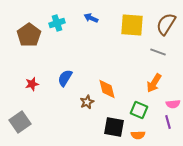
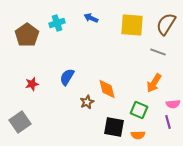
brown pentagon: moved 2 px left
blue semicircle: moved 2 px right, 1 px up
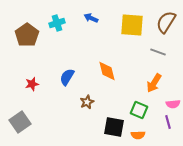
brown semicircle: moved 2 px up
orange diamond: moved 18 px up
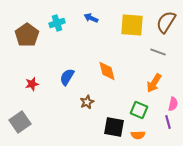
pink semicircle: rotated 72 degrees counterclockwise
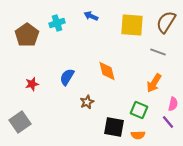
blue arrow: moved 2 px up
purple line: rotated 24 degrees counterclockwise
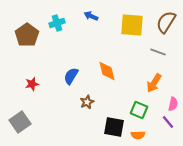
blue semicircle: moved 4 px right, 1 px up
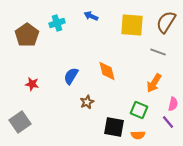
red star: rotated 24 degrees clockwise
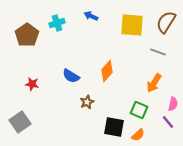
orange diamond: rotated 55 degrees clockwise
blue semicircle: rotated 90 degrees counterclockwise
orange semicircle: rotated 40 degrees counterclockwise
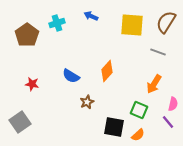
orange arrow: moved 1 px down
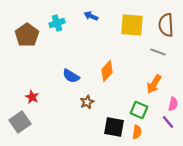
brown semicircle: moved 3 px down; rotated 35 degrees counterclockwise
red star: moved 13 px down; rotated 16 degrees clockwise
orange semicircle: moved 1 px left, 3 px up; rotated 40 degrees counterclockwise
